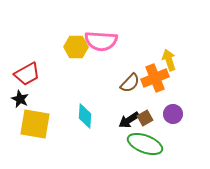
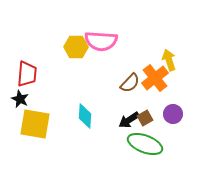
red trapezoid: rotated 56 degrees counterclockwise
orange cross: rotated 16 degrees counterclockwise
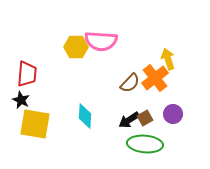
yellow arrow: moved 1 px left, 1 px up
black star: moved 1 px right, 1 px down
green ellipse: rotated 16 degrees counterclockwise
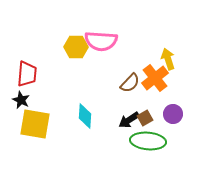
green ellipse: moved 3 px right, 3 px up
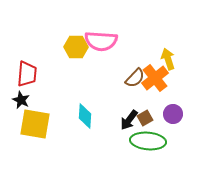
brown semicircle: moved 5 px right, 5 px up
black arrow: rotated 20 degrees counterclockwise
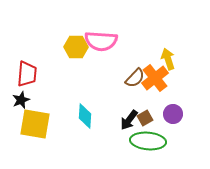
black star: rotated 24 degrees clockwise
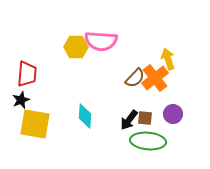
brown square: rotated 35 degrees clockwise
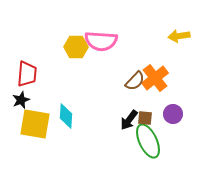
yellow arrow: moved 11 px right, 23 px up; rotated 80 degrees counterclockwise
brown semicircle: moved 3 px down
cyan diamond: moved 19 px left
green ellipse: rotated 60 degrees clockwise
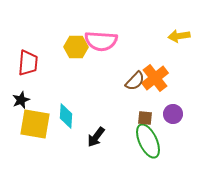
red trapezoid: moved 1 px right, 11 px up
black arrow: moved 33 px left, 17 px down
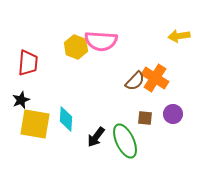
yellow hexagon: rotated 20 degrees clockwise
orange cross: rotated 20 degrees counterclockwise
cyan diamond: moved 3 px down
green ellipse: moved 23 px left
